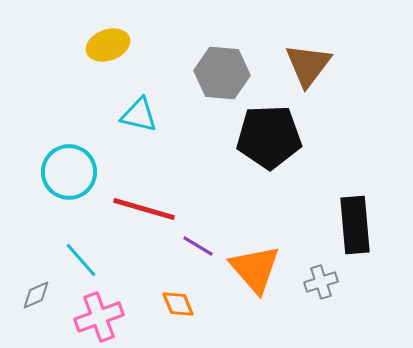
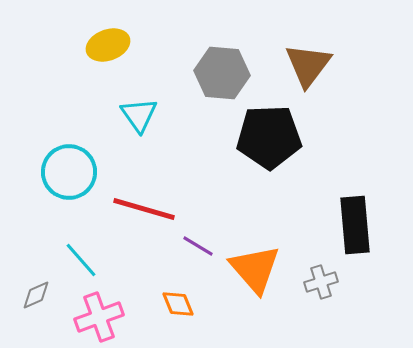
cyan triangle: rotated 42 degrees clockwise
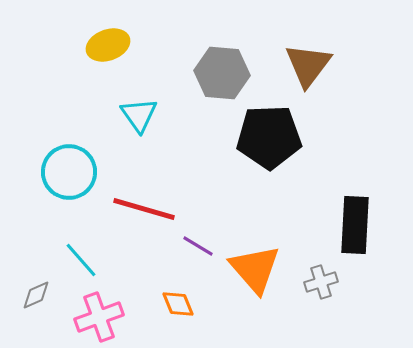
black rectangle: rotated 8 degrees clockwise
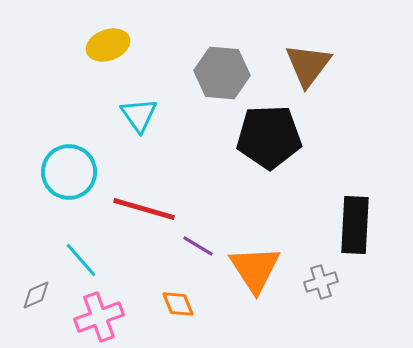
orange triangle: rotated 8 degrees clockwise
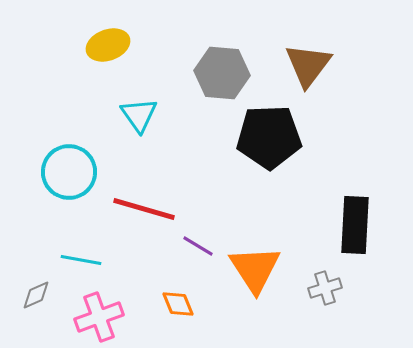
cyan line: rotated 39 degrees counterclockwise
gray cross: moved 4 px right, 6 px down
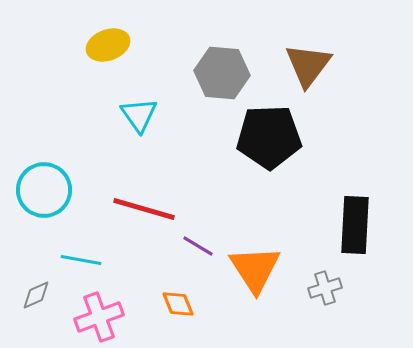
cyan circle: moved 25 px left, 18 px down
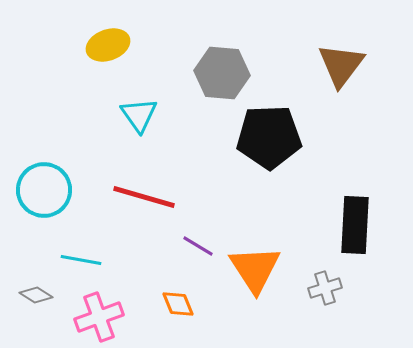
brown triangle: moved 33 px right
red line: moved 12 px up
gray diamond: rotated 56 degrees clockwise
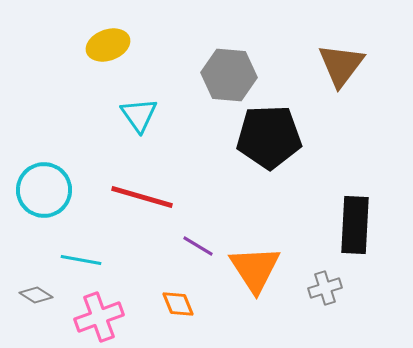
gray hexagon: moved 7 px right, 2 px down
red line: moved 2 px left
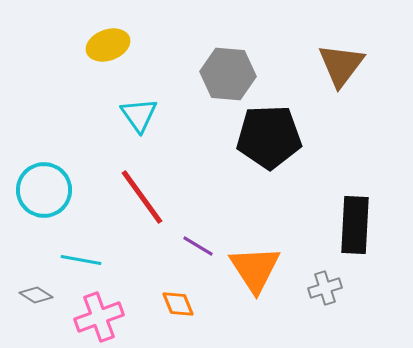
gray hexagon: moved 1 px left, 1 px up
red line: rotated 38 degrees clockwise
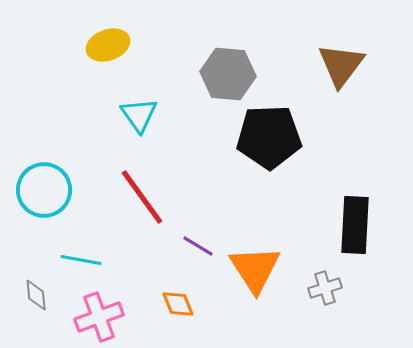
gray diamond: rotated 52 degrees clockwise
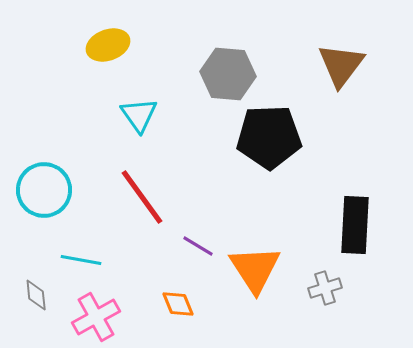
pink cross: moved 3 px left; rotated 9 degrees counterclockwise
